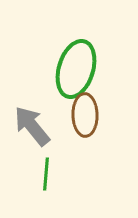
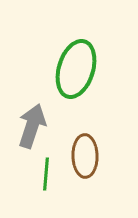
brown ellipse: moved 41 px down
gray arrow: rotated 57 degrees clockwise
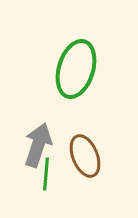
gray arrow: moved 6 px right, 19 px down
brown ellipse: rotated 21 degrees counterclockwise
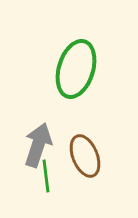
green line: moved 2 px down; rotated 12 degrees counterclockwise
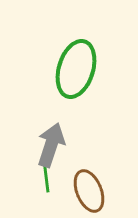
gray arrow: moved 13 px right
brown ellipse: moved 4 px right, 35 px down
